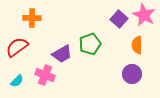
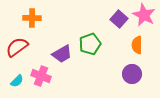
pink cross: moved 4 px left, 1 px down
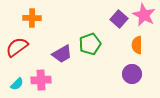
pink cross: moved 4 px down; rotated 24 degrees counterclockwise
cyan semicircle: moved 3 px down
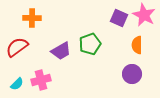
purple square: moved 1 px up; rotated 18 degrees counterclockwise
purple trapezoid: moved 1 px left, 3 px up
pink cross: rotated 12 degrees counterclockwise
